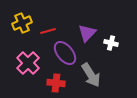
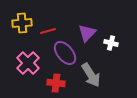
yellow cross: rotated 18 degrees clockwise
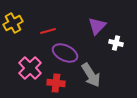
yellow cross: moved 9 px left; rotated 24 degrees counterclockwise
purple triangle: moved 10 px right, 7 px up
white cross: moved 5 px right
purple ellipse: rotated 25 degrees counterclockwise
pink cross: moved 2 px right, 5 px down
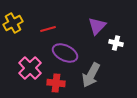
red line: moved 2 px up
gray arrow: rotated 60 degrees clockwise
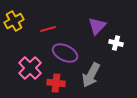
yellow cross: moved 1 px right, 2 px up
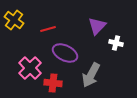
yellow cross: moved 1 px up; rotated 24 degrees counterclockwise
red cross: moved 3 px left
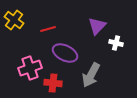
pink cross: rotated 25 degrees clockwise
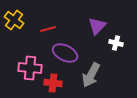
pink cross: rotated 25 degrees clockwise
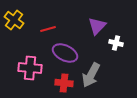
red cross: moved 11 px right
